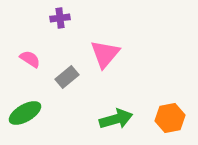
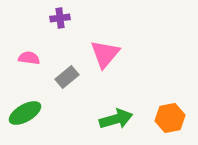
pink semicircle: moved 1 px left, 1 px up; rotated 25 degrees counterclockwise
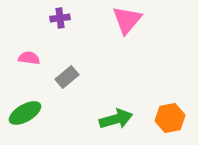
pink triangle: moved 22 px right, 34 px up
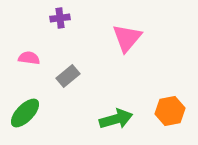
pink triangle: moved 18 px down
gray rectangle: moved 1 px right, 1 px up
green ellipse: rotated 16 degrees counterclockwise
orange hexagon: moved 7 px up
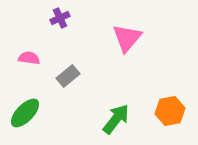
purple cross: rotated 18 degrees counterclockwise
green arrow: rotated 36 degrees counterclockwise
